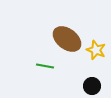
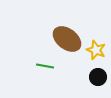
black circle: moved 6 px right, 9 px up
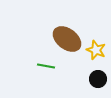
green line: moved 1 px right
black circle: moved 2 px down
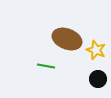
brown ellipse: rotated 16 degrees counterclockwise
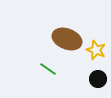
green line: moved 2 px right, 3 px down; rotated 24 degrees clockwise
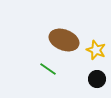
brown ellipse: moved 3 px left, 1 px down
black circle: moved 1 px left
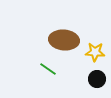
brown ellipse: rotated 16 degrees counterclockwise
yellow star: moved 1 px left, 2 px down; rotated 18 degrees counterclockwise
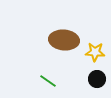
green line: moved 12 px down
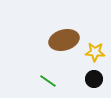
brown ellipse: rotated 20 degrees counterclockwise
black circle: moved 3 px left
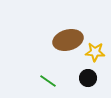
brown ellipse: moved 4 px right
black circle: moved 6 px left, 1 px up
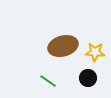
brown ellipse: moved 5 px left, 6 px down
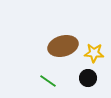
yellow star: moved 1 px left, 1 px down
